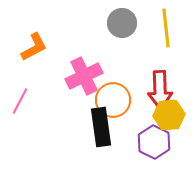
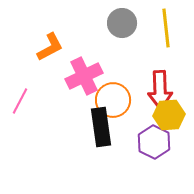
orange L-shape: moved 16 px right
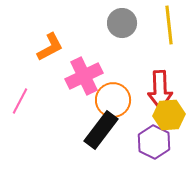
yellow line: moved 3 px right, 3 px up
black rectangle: moved 3 px down; rotated 45 degrees clockwise
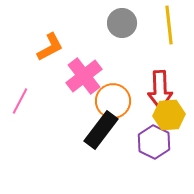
pink cross: rotated 12 degrees counterclockwise
orange circle: moved 1 px down
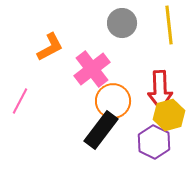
pink cross: moved 8 px right, 7 px up
yellow hexagon: rotated 12 degrees counterclockwise
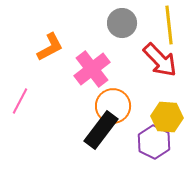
red arrow: moved 30 px up; rotated 42 degrees counterclockwise
orange circle: moved 5 px down
yellow hexagon: moved 2 px left, 2 px down; rotated 20 degrees clockwise
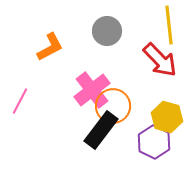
gray circle: moved 15 px left, 8 px down
pink cross: moved 21 px down
yellow hexagon: rotated 12 degrees clockwise
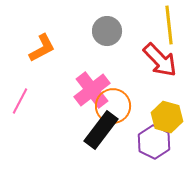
orange L-shape: moved 8 px left, 1 px down
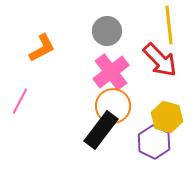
pink cross: moved 19 px right, 18 px up
